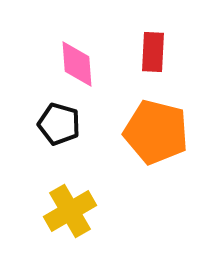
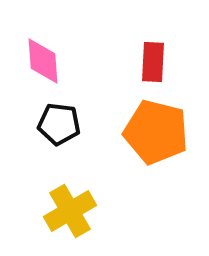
red rectangle: moved 10 px down
pink diamond: moved 34 px left, 3 px up
black pentagon: rotated 9 degrees counterclockwise
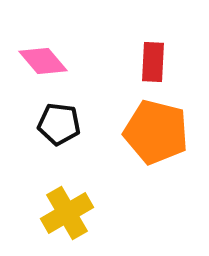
pink diamond: rotated 36 degrees counterclockwise
yellow cross: moved 3 px left, 2 px down
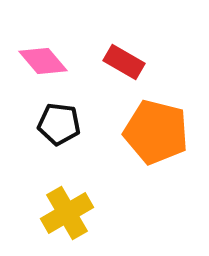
red rectangle: moved 29 px left; rotated 63 degrees counterclockwise
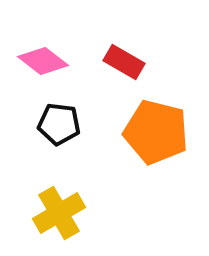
pink diamond: rotated 12 degrees counterclockwise
yellow cross: moved 8 px left
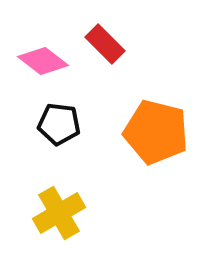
red rectangle: moved 19 px left, 18 px up; rotated 15 degrees clockwise
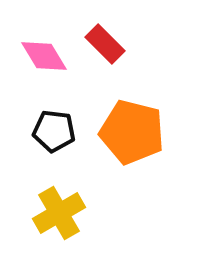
pink diamond: moved 1 px right, 5 px up; rotated 21 degrees clockwise
black pentagon: moved 5 px left, 7 px down
orange pentagon: moved 24 px left
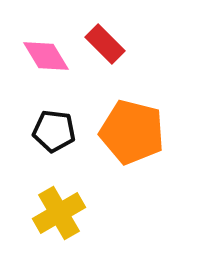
pink diamond: moved 2 px right
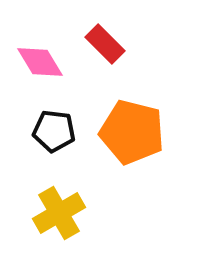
pink diamond: moved 6 px left, 6 px down
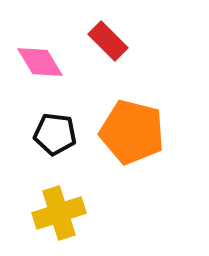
red rectangle: moved 3 px right, 3 px up
black pentagon: moved 1 px right, 3 px down
yellow cross: rotated 12 degrees clockwise
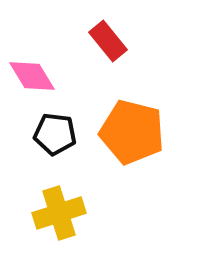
red rectangle: rotated 6 degrees clockwise
pink diamond: moved 8 px left, 14 px down
